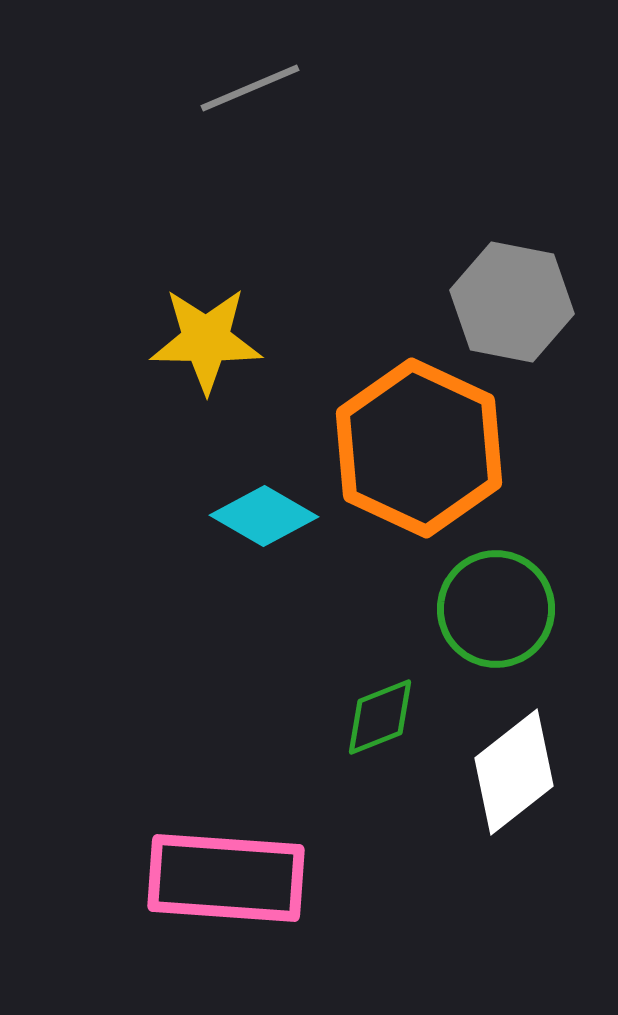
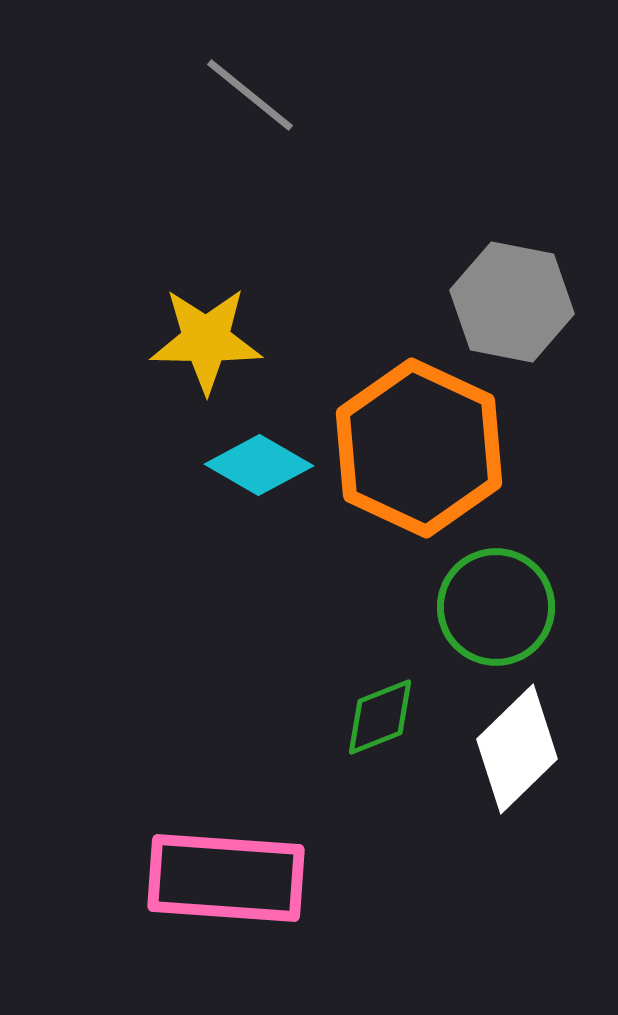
gray line: moved 7 px down; rotated 62 degrees clockwise
cyan diamond: moved 5 px left, 51 px up
green circle: moved 2 px up
white diamond: moved 3 px right, 23 px up; rotated 6 degrees counterclockwise
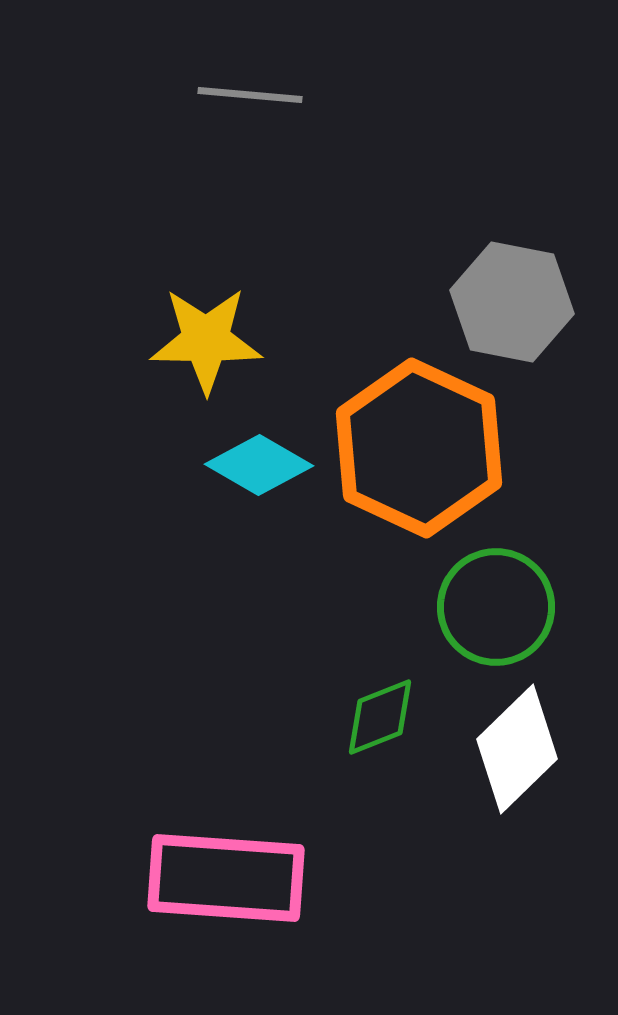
gray line: rotated 34 degrees counterclockwise
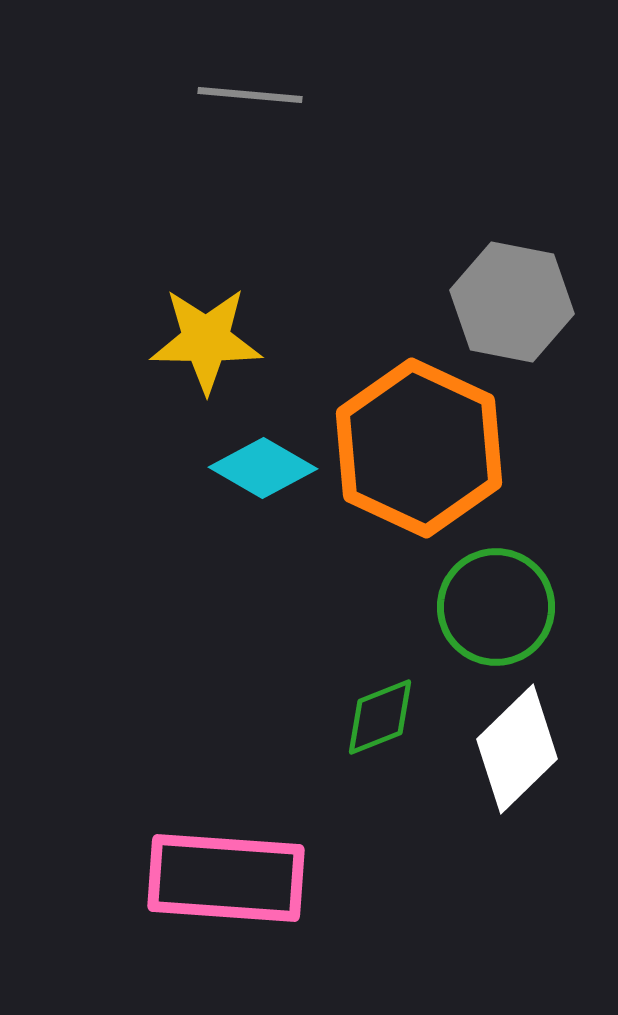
cyan diamond: moved 4 px right, 3 px down
